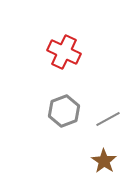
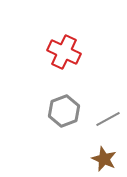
brown star: moved 2 px up; rotated 10 degrees counterclockwise
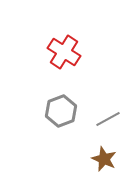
red cross: rotated 8 degrees clockwise
gray hexagon: moved 3 px left
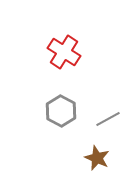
gray hexagon: rotated 12 degrees counterclockwise
brown star: moved 7 px left, 1 px up
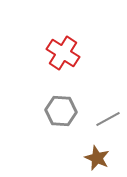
red cross: moved 1 px left, 1 px down
gray hexagon: rotated 24 degrees counterclockwise
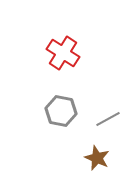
gray hexagon: rotated 8 degrees clockwise
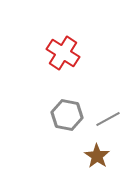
gray hexagon: moved 6 px right, 4 px down
brown star: moved 2 px up; rotated 10 degrees clockwise
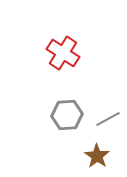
gray hexagon: rotated 16 degrees counterclockwise
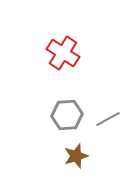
brown star: moved 21 px left; rotated 20 degrees clockwise
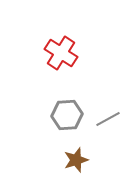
red cross: moved 2 px left
brown star: moved 4 px down
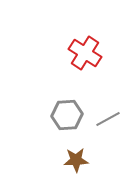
red cross: moved 24 px right
brown star: rotated 15 degrees clockwise
